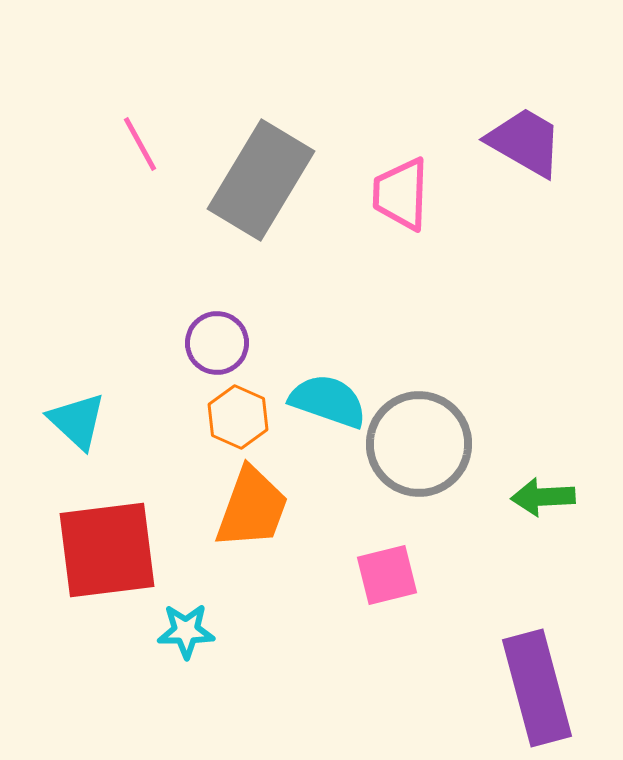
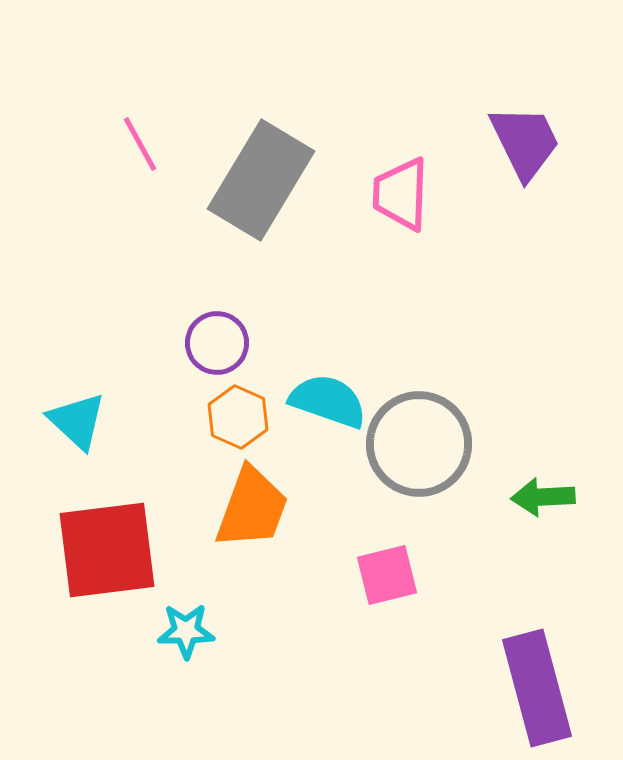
purple trapezoid: rotated 34 degrees clockwise
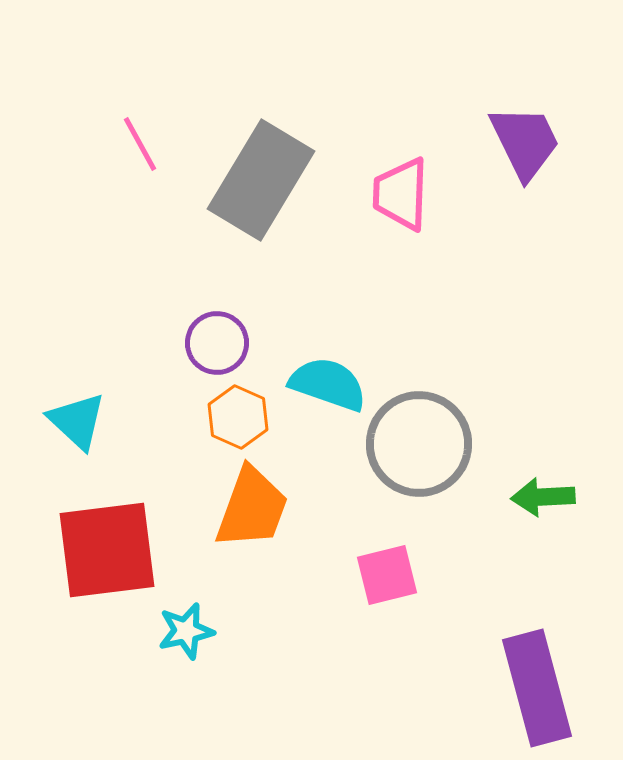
cyan semicircle: moved 17 px up
cyan star: rotated 12 degrees counterclockwise
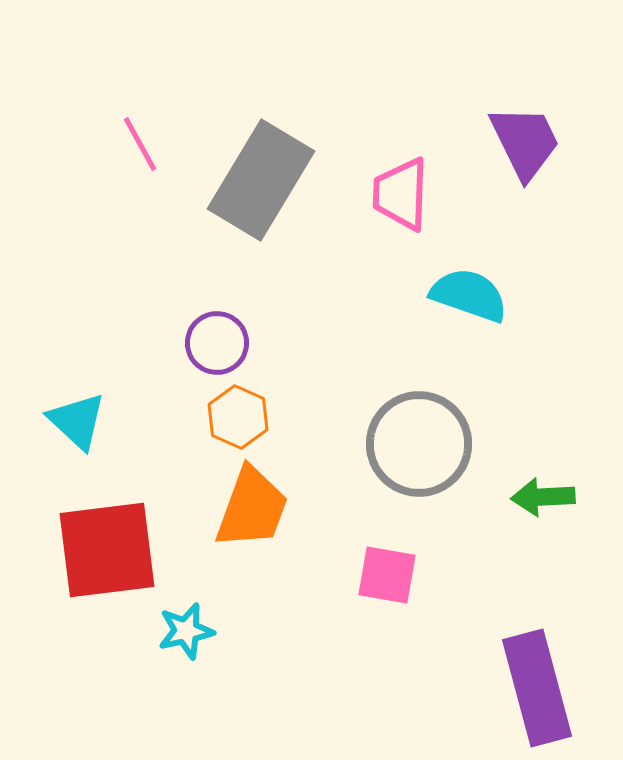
cyan semicircle: moved 141 px right, 89 px up
pink square: rotated 24 degrees clockwise
